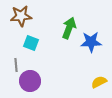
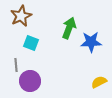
brown star: rotated 20 degrees counterclockwise
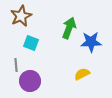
yellow semicircle: moved 17 px left, 8 px up
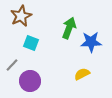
gray line: moved 4 px left; rotated 48 degrees clockwise
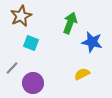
green arrow: moved 1 px right, 5 px up
blue star: moved 1 px right; rotated 15 degrees clockwise
gray line: moved 3 px down
purple circle: moved 3 px right, 2 px down
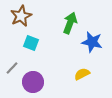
purple circle: moved 1 px up
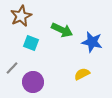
green arrow: moved 8 px left, 7 px down; rotated 95 degrees clockwise
